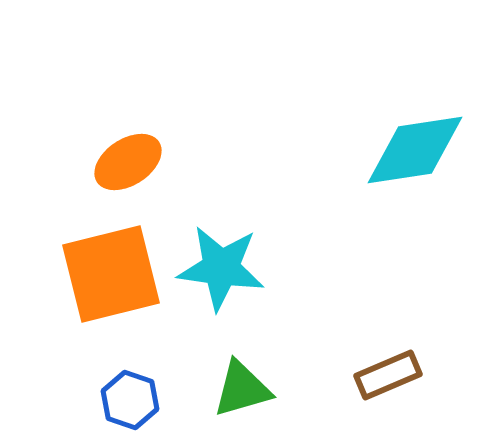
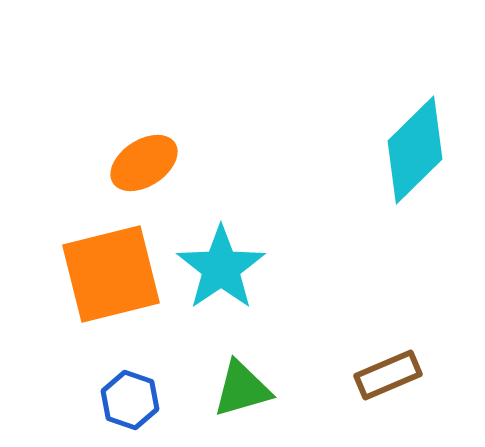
cyan diamond: rotated 36 degrees counterclockwise
orange ellipse: moved 16 px right, 1 px down
cyan star: rotated 30 degrees clockwise
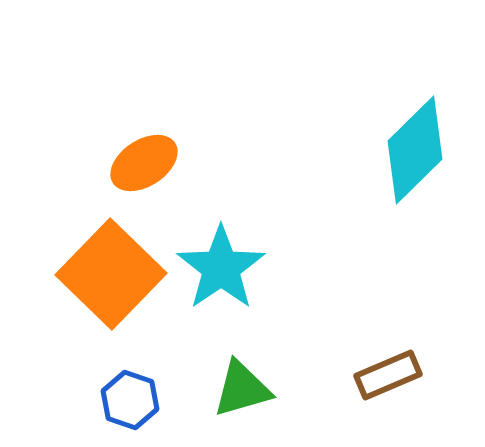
orange square: rotated 32 degrees counterclockwise
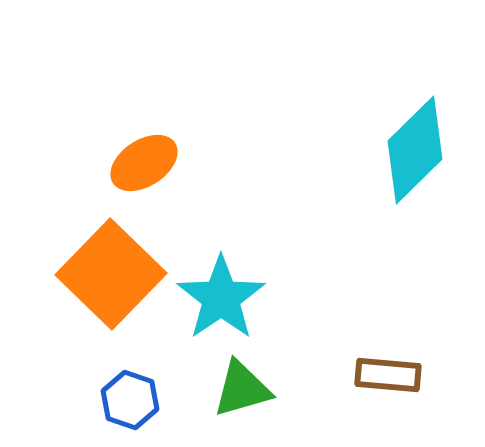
cyan star: moved 30 px down
brown rectangle: rotated 28 degrees clockwise
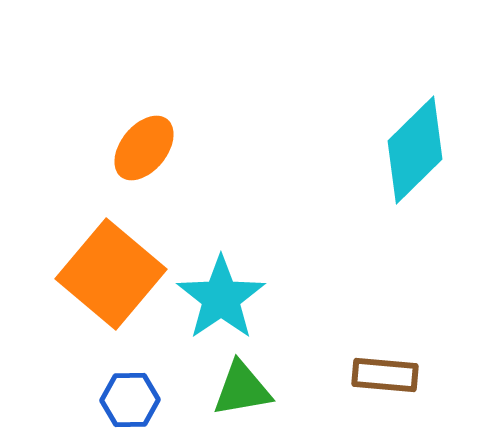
orange ellipse: moved 15 px up; rotated 18 degrees counterclockwise
orange square: rotated 4 degrees counterclockwise
brown rectangle: moved 3 px left
green triangle: rotated 6 degrees clockwise
blue hexagon: rotated 20 degrees counterclockwise
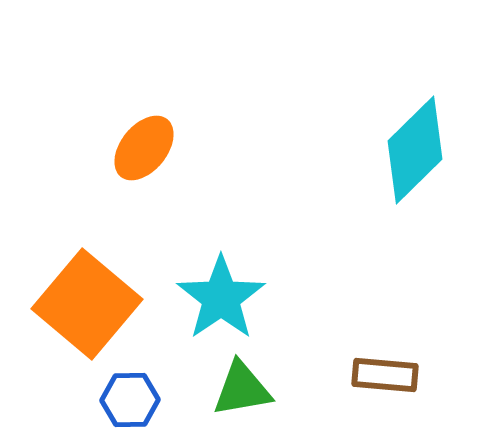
orange square: moved 24 px left, 30 px down
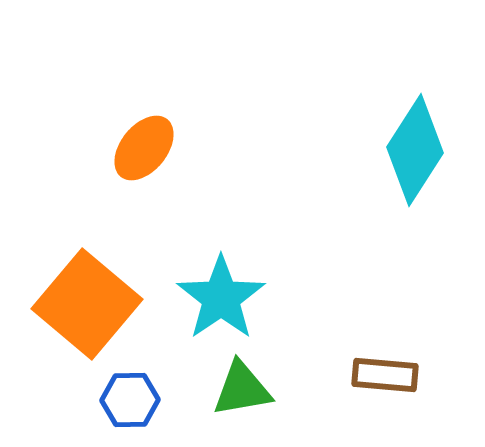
cyan diamond: rotated 13 degrees counterclockwise
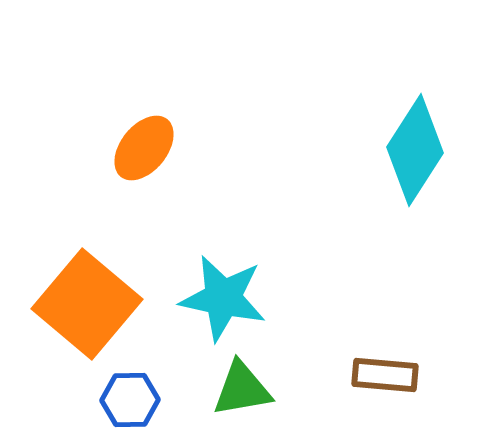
cyan star: moved 2 px right; rotated 26 degrees counterclockwise
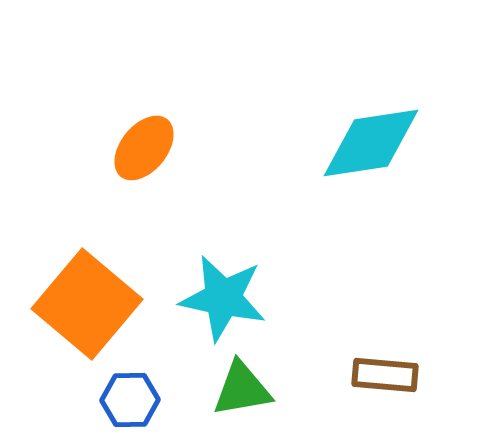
cyan diamond: moved 44 px left, 7 px up; rotated 49 degrees clockwise
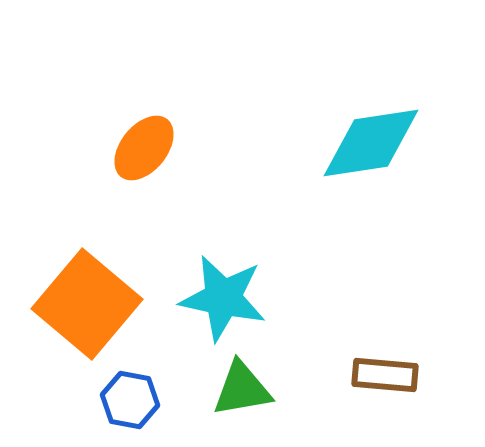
blue hexagon: rotated 12 degrees clockwise
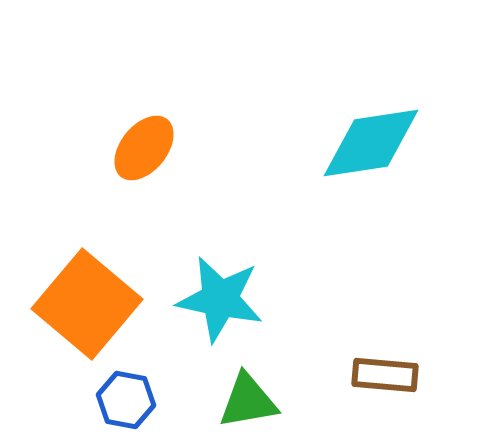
cyan star: moved 3 px left, 1 px down
green triangle: moved 6 px right, 12 px down
blue hexagon: moved 4 px left
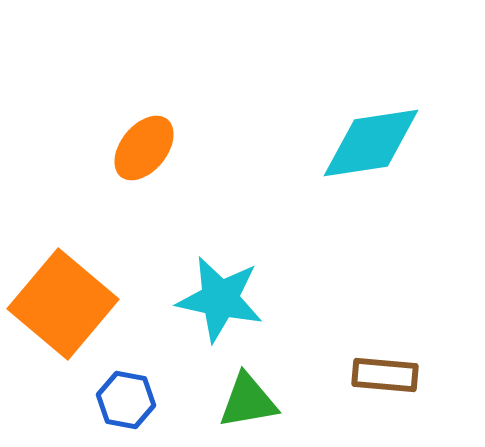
orange square: moved 24 px left
